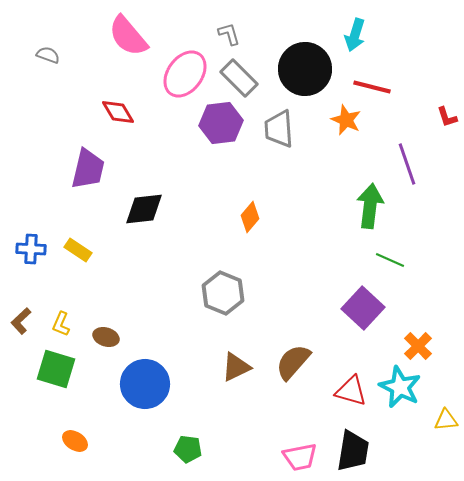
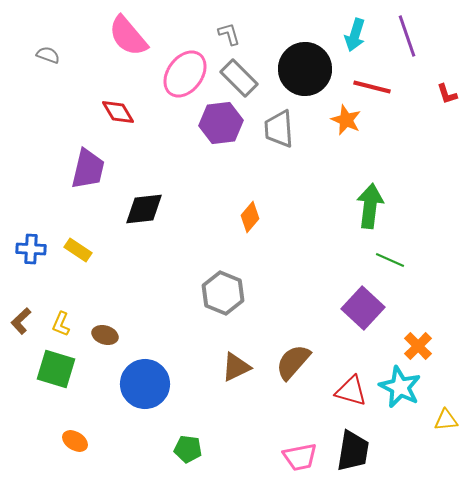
red L-shape: moved 23 px up
purple line: moved 128 px up
brown ellipse: moved 1 px left, 2 px up
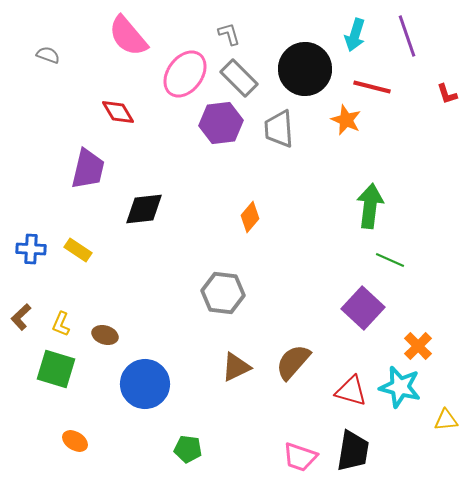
gray hexagon: rotated 15 degrees counterclockwise
brown L-shape: moved 4 px up
cyan star: rotated 12 degrees counterclockwise
pink trapezoid: rotated 30 degrees clockwise
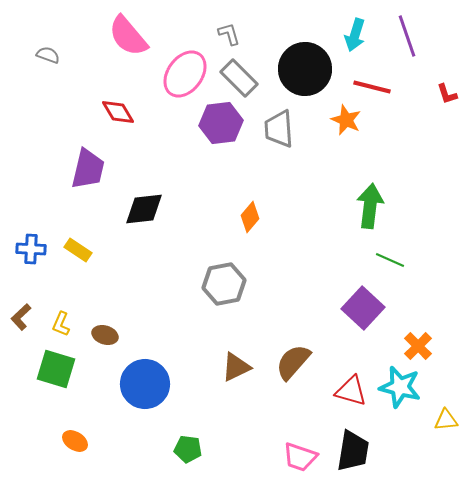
gray hexagon: moved 1 px right, 9 px up; rotated 18 degrees counterclockwise
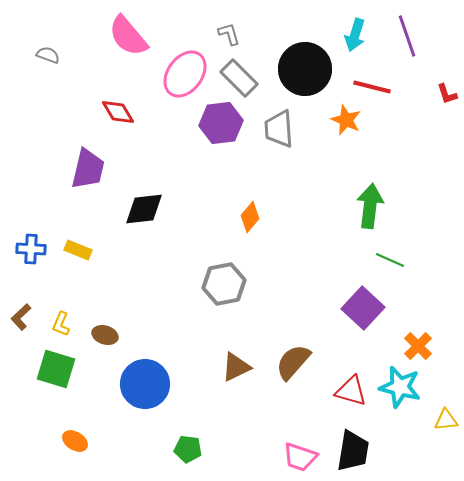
yellow rectangle: rotated 12 degrees counterclockwise
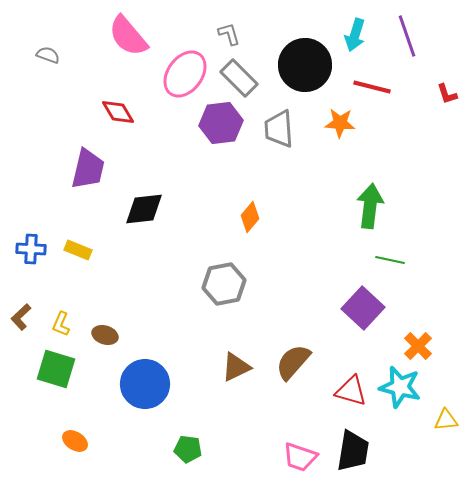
black circle: moved 4 px up
orange star: moved 6 px left, 3 px down; rotated 20 degrees counterclockwise
green line: rotated 12 degrees counterclockwise
